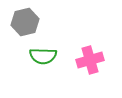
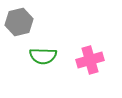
gray hexagon: moved 6 px left
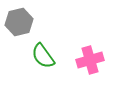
green semicircle: rotated 52 degrees clockwise
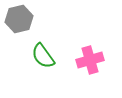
gray hexagon: moved 3 px up
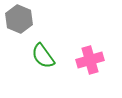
gray hexagon: rotated 24 degrees counterclockwise
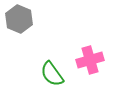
green semicircle: moved 9 px right, 18 px down
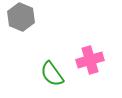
gray hexagon: moved 2 px right, 2 px up
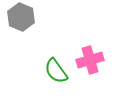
green semicircle: moved 4 px right, 3 px up
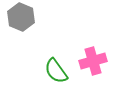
pink cross: moved 3 px right, 1 px down
